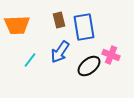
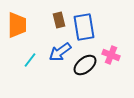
orange trapezoid: rotated 88 degrees counterclockwise
blue arrow: rotated 20 degrees clockwise
black ellipse: moved 4 px left, 1 px up
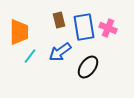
orange trapezoid: moved 2 px right, 7 px down
pink cross: moved 3 px left, 27 px up
cyan line: moved 4 px up
black ellipse: moved 3 px right, 2 px down; rotated 15 degrees counterclockwise
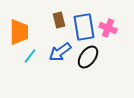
black ellipse: moved 10 px up
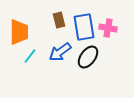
pink cross: rotated 12 degrees counterclockwise
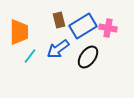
blue rectangle: moved 1 px left, 1 px up; rotated 68 degrees clockwise
blue arrow: moved 2 px left, 3 px up
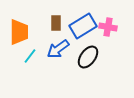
brown rectangle: moved 3 px left, 3 px down; rotated 14 degrees clockwise
pink cross: moved 1 px up
